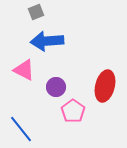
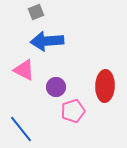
red ellipse: rotated 12 degrees counterclockwise
pink pentagon: rotated 20 degrees clockwise
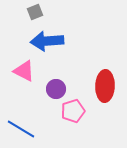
gray square: moved 1 px left
pink triangle: moved 1 px down
purple circle: moved 2 px down
blue line: rotated 20 degrees counterclockwise
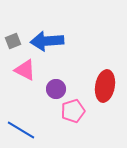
gray square: moved 22 px left, 29 px down
pink triangle: moved 1 px right, 1 px up
red ellipse: rotated 8 degrees clockwise
blue line: moved 1 px down
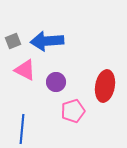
purple circle: moved 7 px up
blue line: moved 1 px right, 1 px up; rotated 64 degrees clockwise
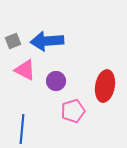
purple circle: moved 1 px up
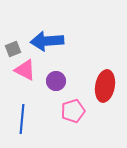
gray square: moved 8 px down
blue line: moved 10 px up
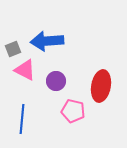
red ellipse: moved 4 px left
pink pentagon: rotated 30 degrees clockwise
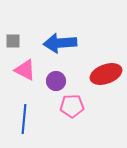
blue arrow: moved 13 px right, 2 px down
gray square: moved 8 px up; rotated 21 degrees clockwise
red ellipse: moved 5 px right, 12 px up; rotated 60 degrees clockwise
pink pentagon: moved 1 px left, 5 px up; rotated 15 degrees counterclockwise
blue line: moved 2 px right
